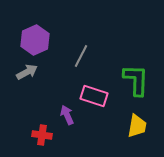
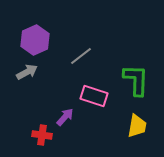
gray line: rotated 25 degrees clockwise
purple arrow: moved 2 px left, 2 px down; rotated 66 degrees clockwise
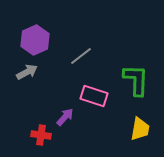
yellow trapezoid: moved 3 px right, 3 px down
red cross: moved 1 px left
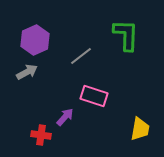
green L-shape: moved 10 px left, 45 px up
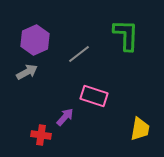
gray line: moved 2 px left, 2 px up
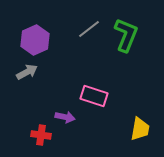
green L-shape: rotated 20 degrees clockwise
gray line: moved 10 px right, 25 px up
purple arrow: rotated 60 degrees clockwise
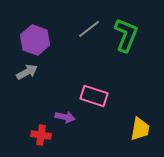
purple hexagon: rotated 16 degrees counterclockwise
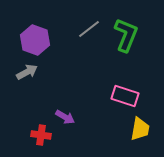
pink rectangle: moved 31 px right
purple arrow: rotated 18 degrees clockwise
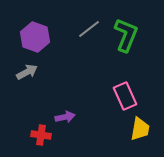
purple hexagon: moved 3 px up
pink rectangle: rotated 48 degrees clockwise
purple arrow: rotated 42 degrees counterclockwise
